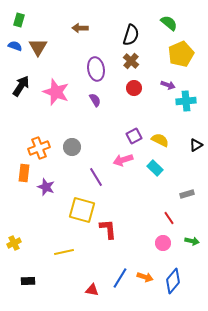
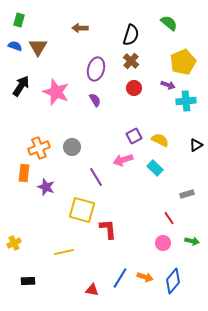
yellow pentagon: moved 2 px right, 8 px down
purple ellipse: rotated 25 degrees clockwise
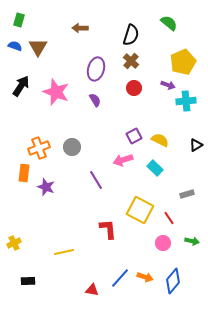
purple line: moved 3 px down
yellow square: moved 58 px right; rotated 12 degrees clockwise
blue line: rotated 10 degrees clockwise
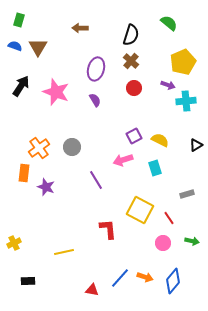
orange cross: rotated 15 degrees counterclockwise
cyan rectangle: rotated 28 degrees clockwise
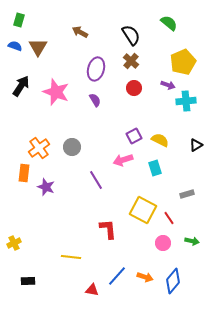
brown arrow: moved 4 px down; rotated 28 degrees clockwise
black semicircle: rotated 50 degrees counterclockwise
yellow square: moved 3 px right
yellow line: moved 7 px right, 5 px down; rotated 18 degrees clockwise
blue line: moved 3 px left, 2 px up
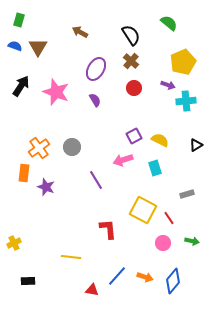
purple ellipse: rotated 15 degrees clockwise
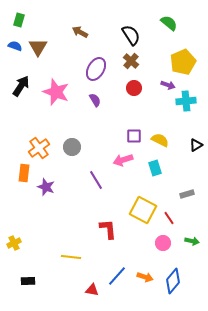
purple square: rotated 28 degrees clockwise
